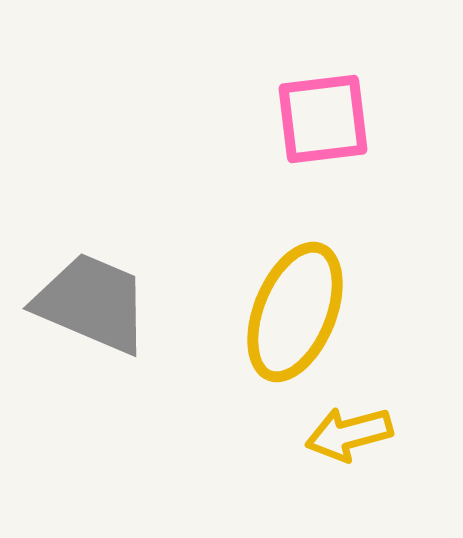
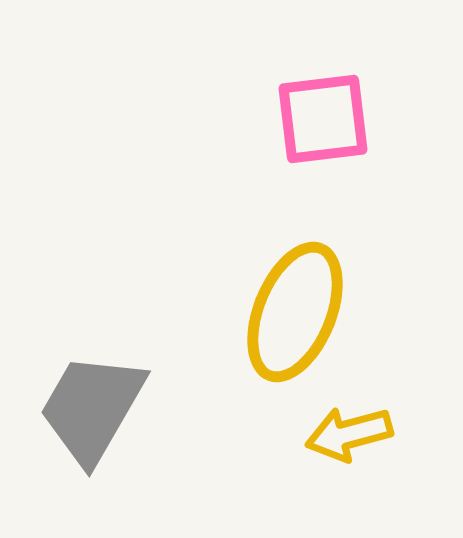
gray trapezoid: moved 105 px down; rotated 83 degrees counterclockwise
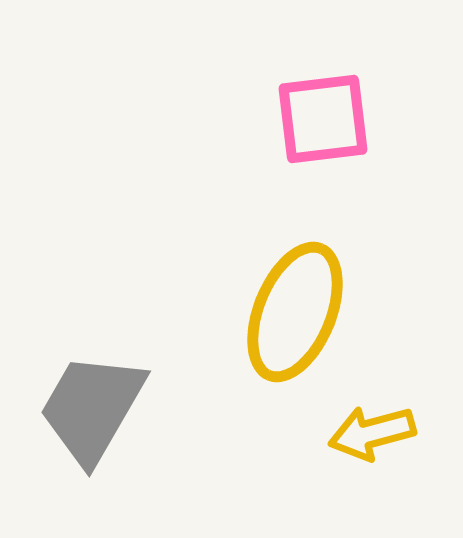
yellow arrow: moved 23 px right, 1 px up
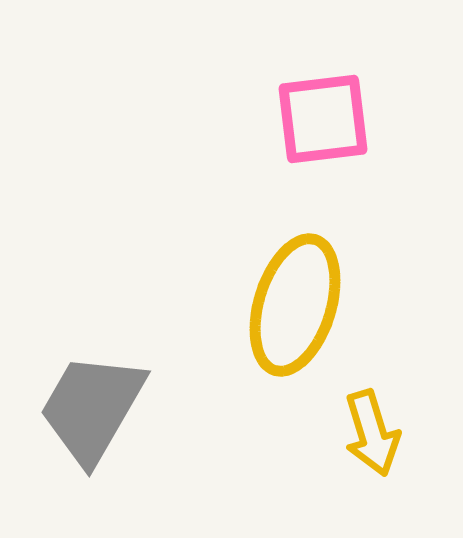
yellow ellipse: moved 7 px up; rotated 5 degrees counterclockwise
yellow arrow: rotated 92 degrees counterclockwise
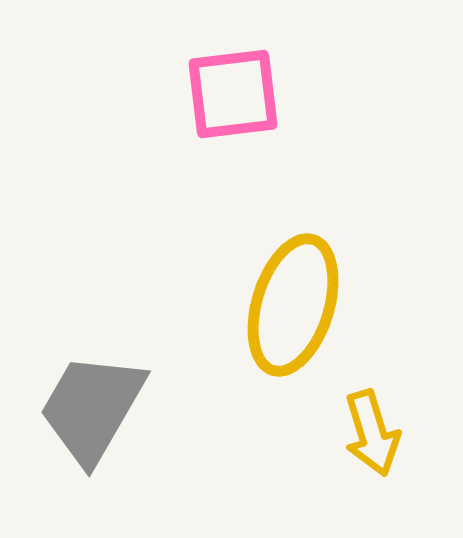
pink square: moved 90 px left, 25 px up
yellow ellipse: moved 2 px left
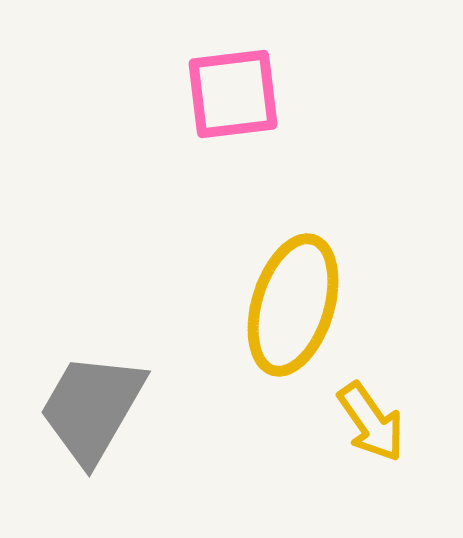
yellow arrow: moved 1 px left, 11 px up; rotated 18 degrees counterclockwise
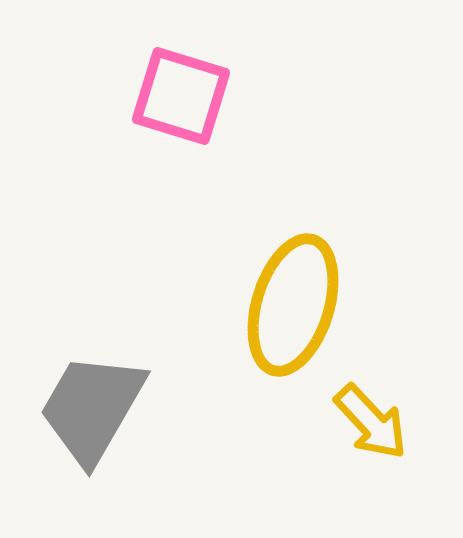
pink square: moved 52 px left, 2 px down; rotated 24 degrees clockwise
yellow arrow: rotated 8 degrees counterclockwise
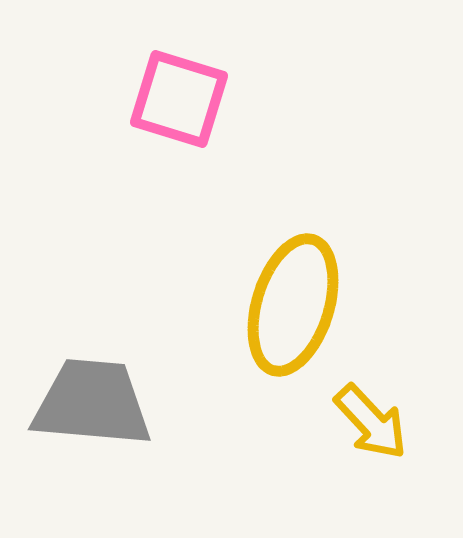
pink square: moved 2 px left, 3 px down
gray trapezoid: moved 5 px up; rotated 65 degrees clockwise
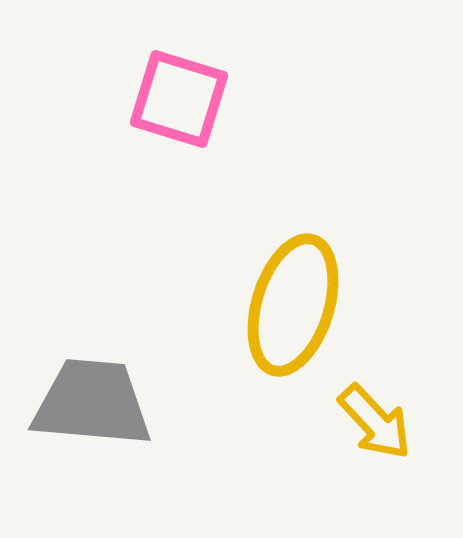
yellow arrow: moved 4 px right
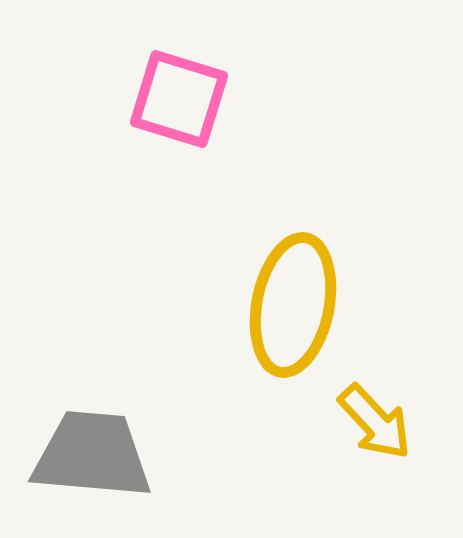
yellow ellipse: rotated 6 degrees counterclockwise
gray trapezoid: moved 52 px down
